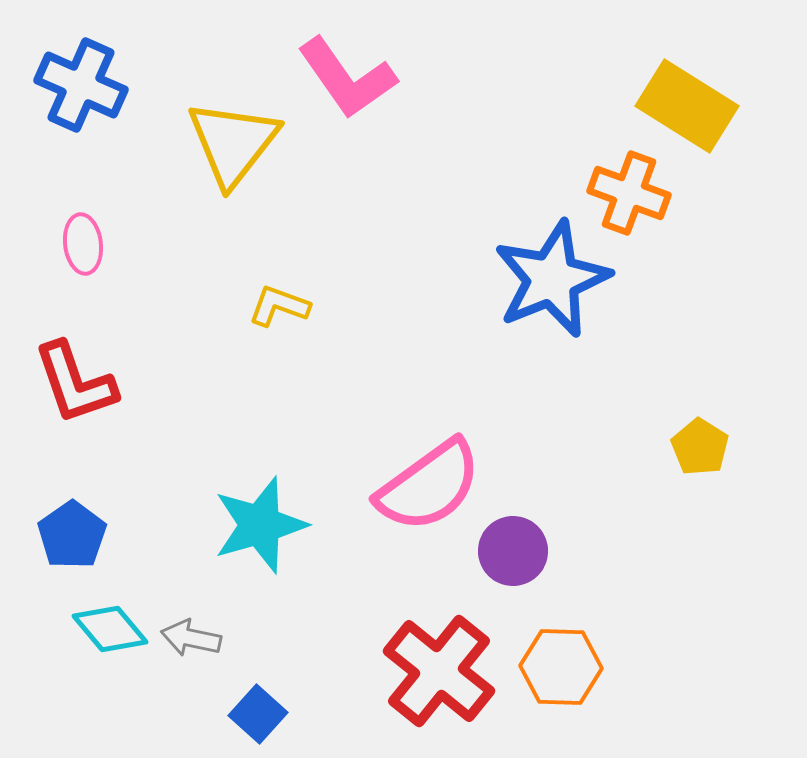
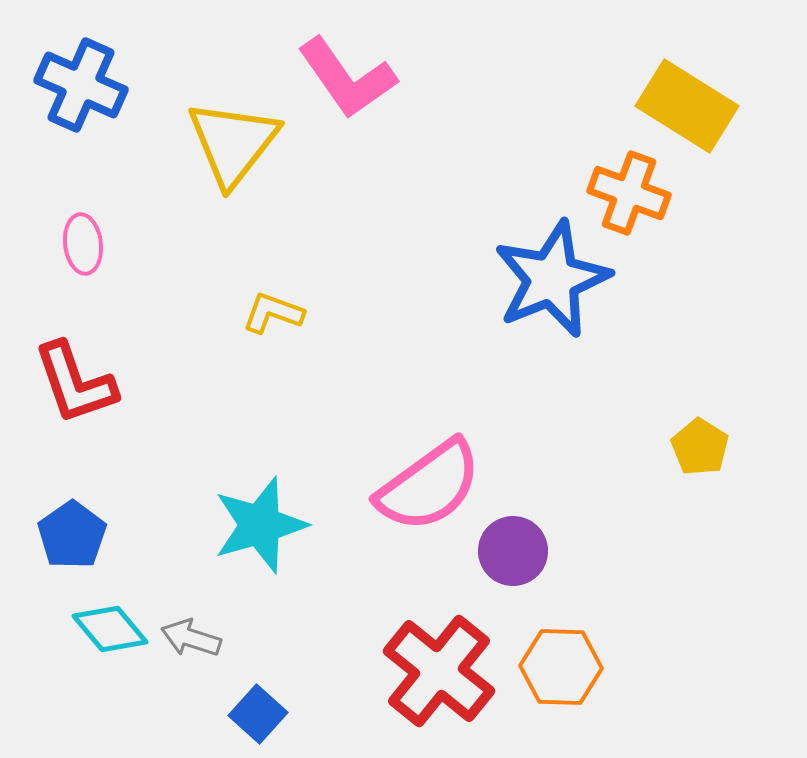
yellow L-shape: moved 6 px left, 7 px down
gray arrow: rotated 6 degrees clockwise
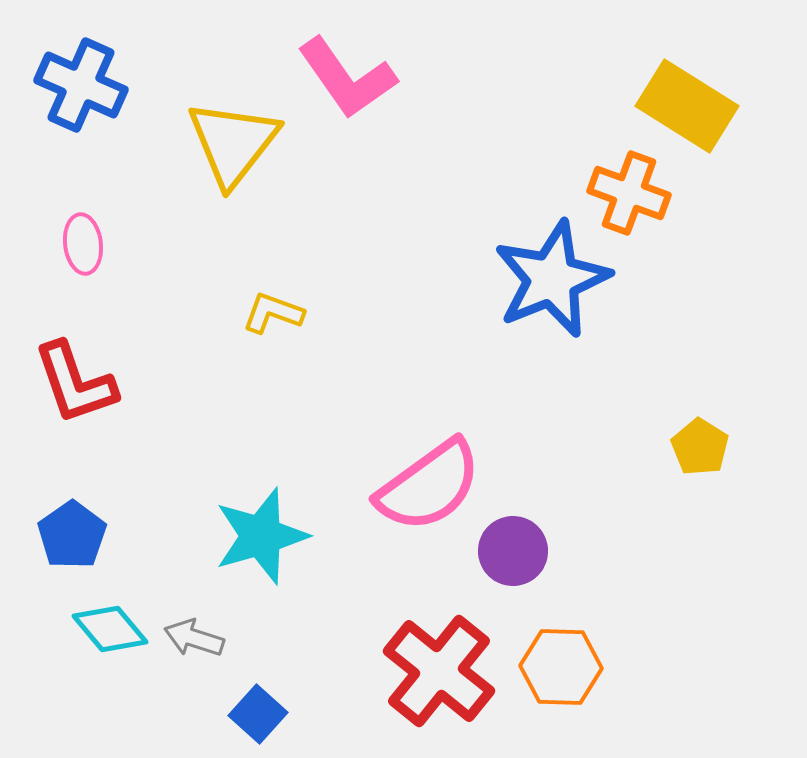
cyan star: moved 1 px right, 11 px down
gray arrow: moved 3 px right
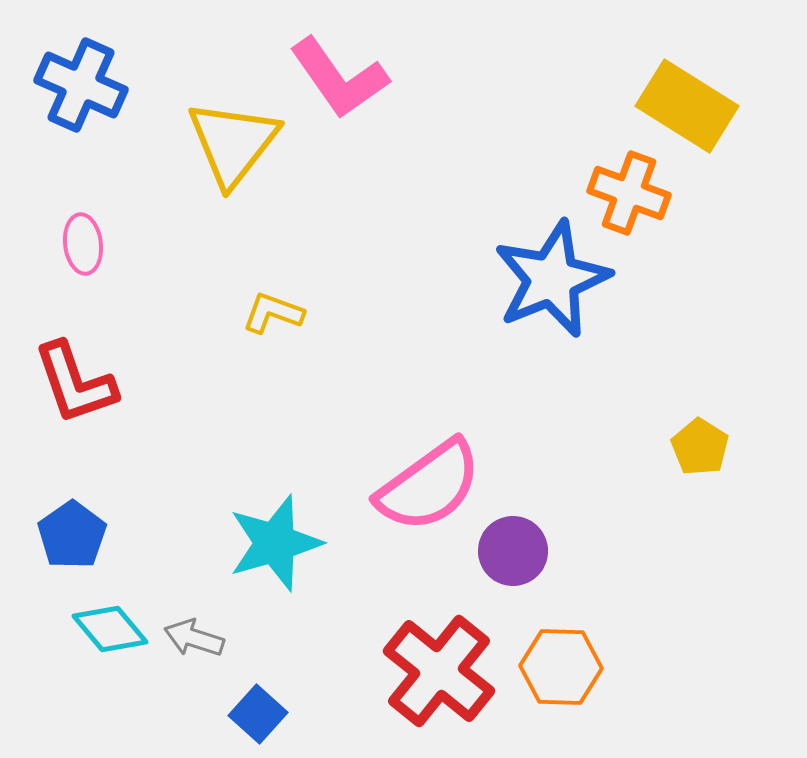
pink L-shape: moved 8 px left
cyan star: moved 14 px right, 7 px down
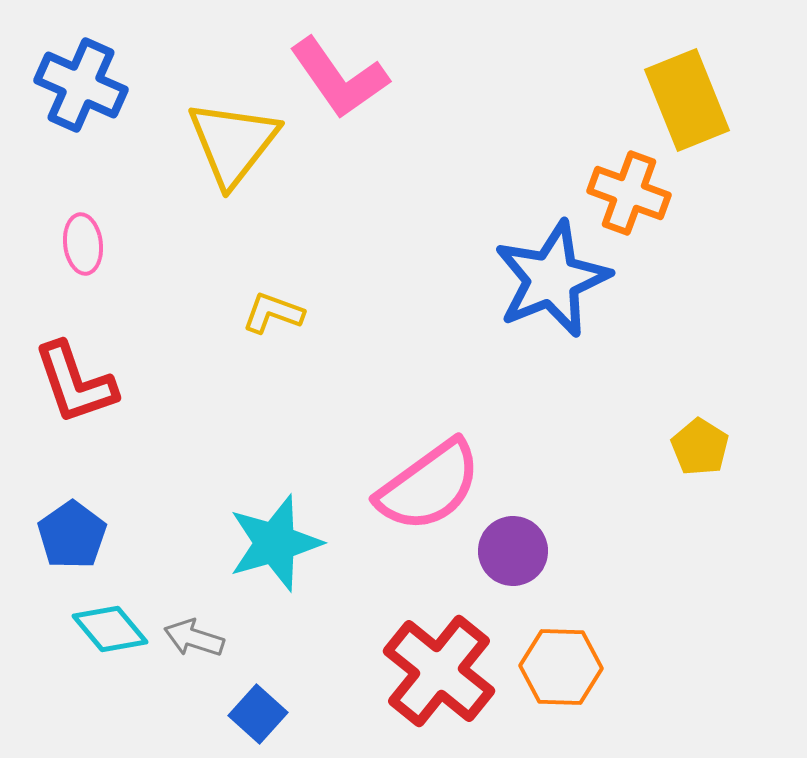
yellow rectangle: moved 6 px up; rotated 36 degrees clockwise
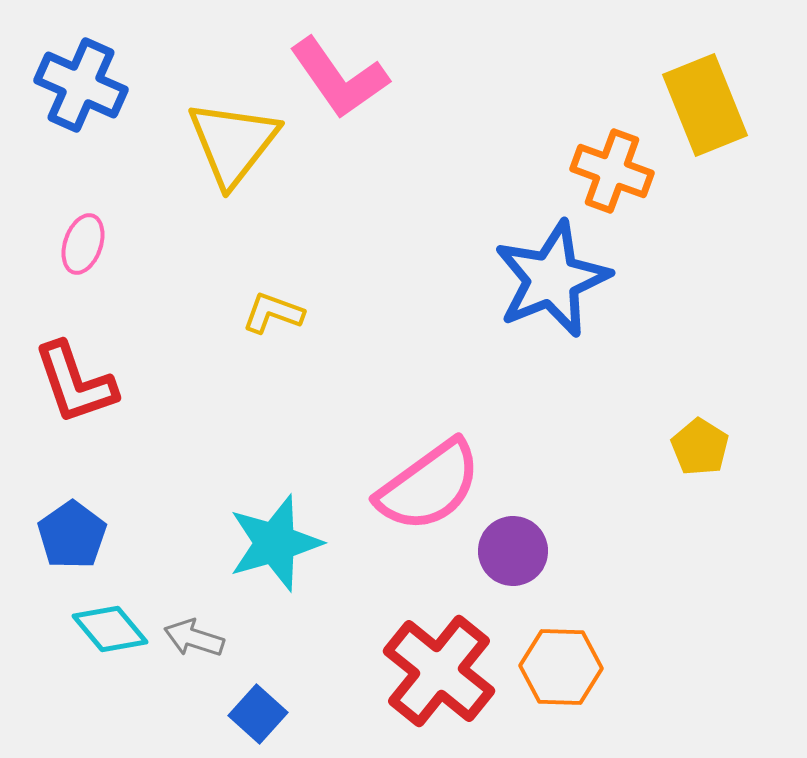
yellow rectangle: moved 18 px right, 5 px down
orange cross: moved 17 px left, 22 px up
pink ellipse: rotated 26 degrees clockwise
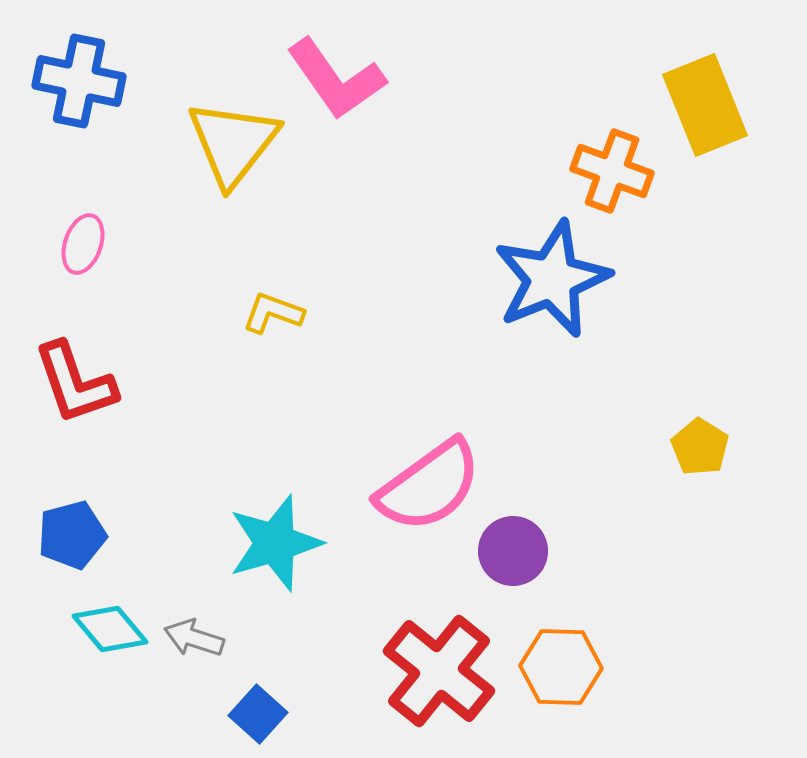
pink L-shape: moved 3 px left, 1 px down
blue cross: moved 2 px left, 4 px up; rotated 12 degrees counterclockwise
blue pentagon: rotated 20 degrees clockwise
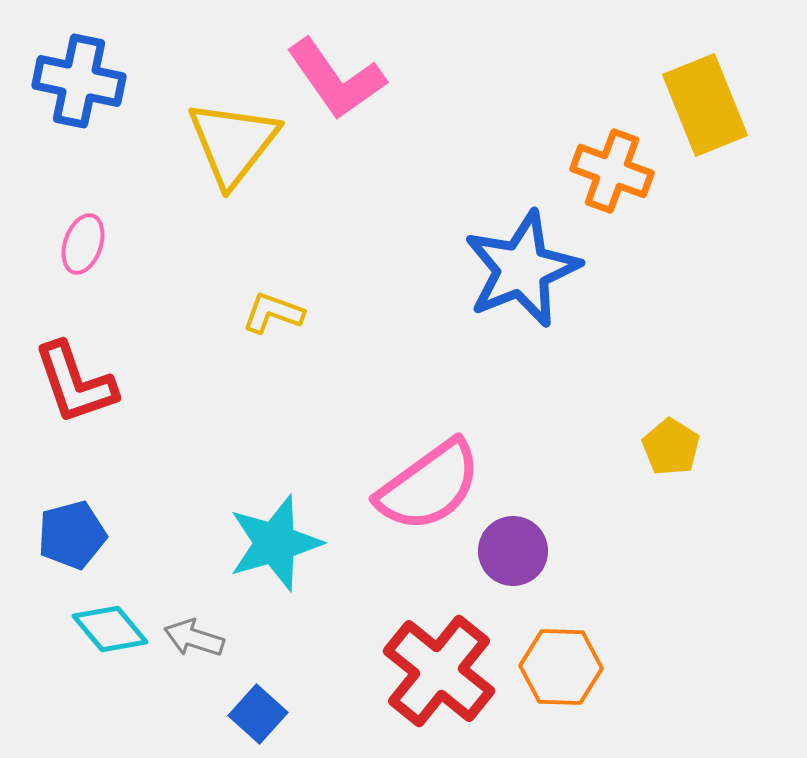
blue star: moved 30 px left, 10 px up
yellow pentagon: moved 29 px left
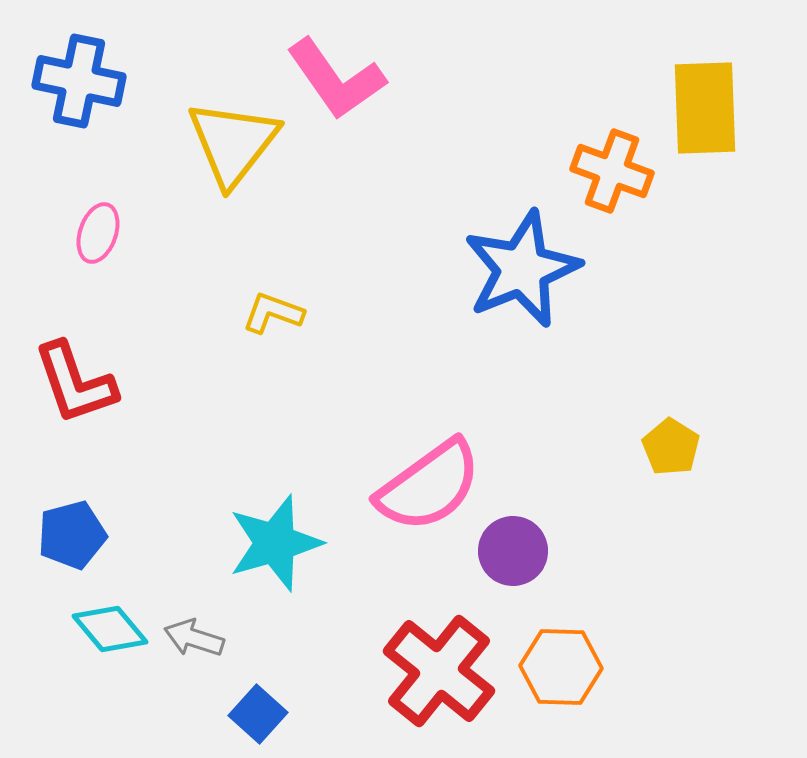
yellow rectangle: moved 3 px down; rotated 20 degrees clockwise
pink ellipse: moved 15 px right, 11 px up
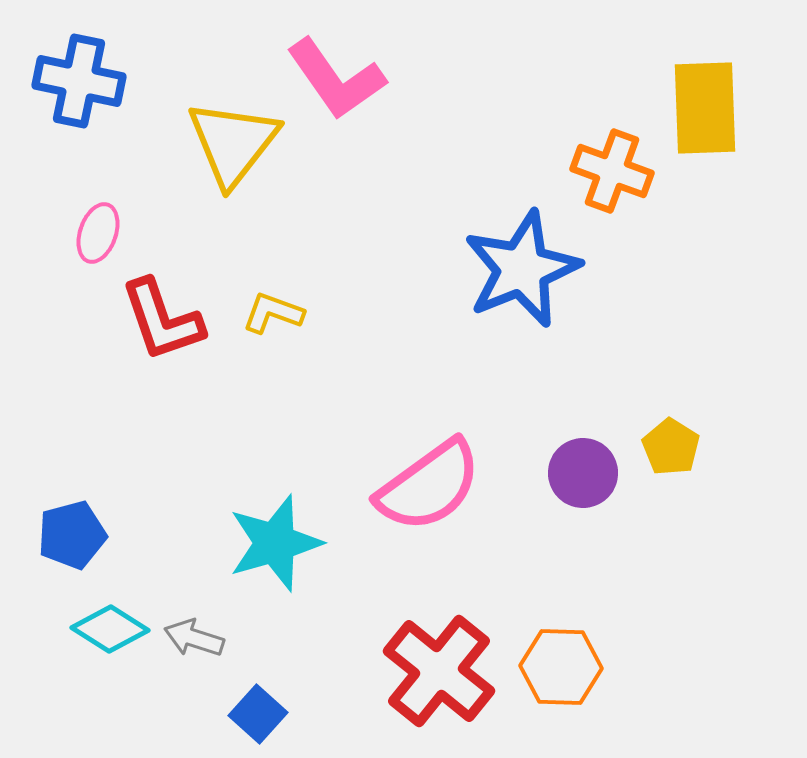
red L-shape: moved 87 px right, 63 px up
purple circle: moved 70 px right, 78 px up
cyan diamond: rotated 18 degrees counterclockwise
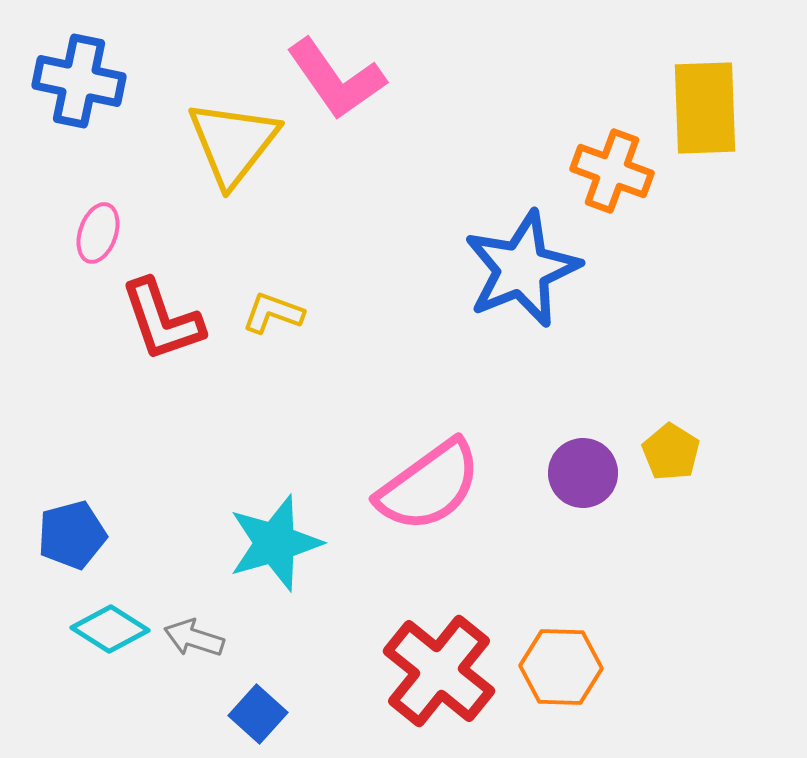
yellow pentagon: moved 5 px down
